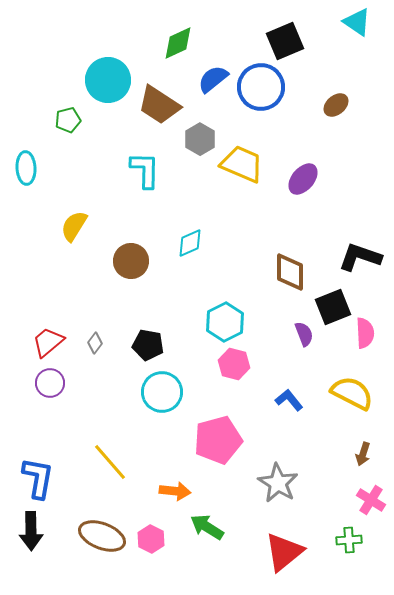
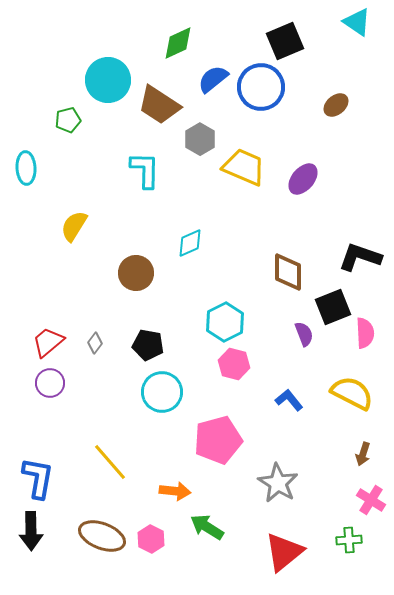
yellow trapezoid at (242, 164): moved 2 px right, 3 px down
brown circle at (131, 261): moved 5 px right, 12 px down
brown diamond at (290, 272): moved 2 px left
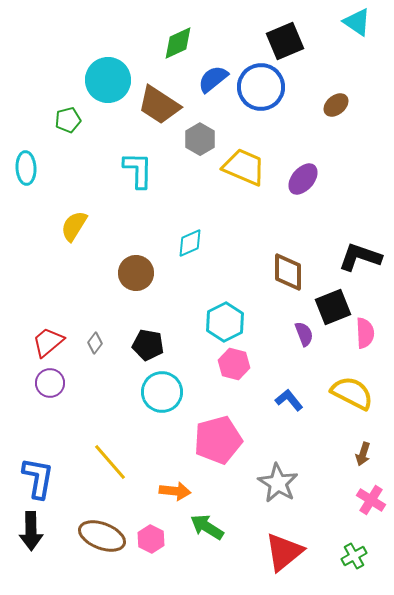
cyan L-shape at (145, 170): moved 7 px left
green cross at (349, 540): moved 5 px right, 16 px down; rotated 25 degrees counterclockwise
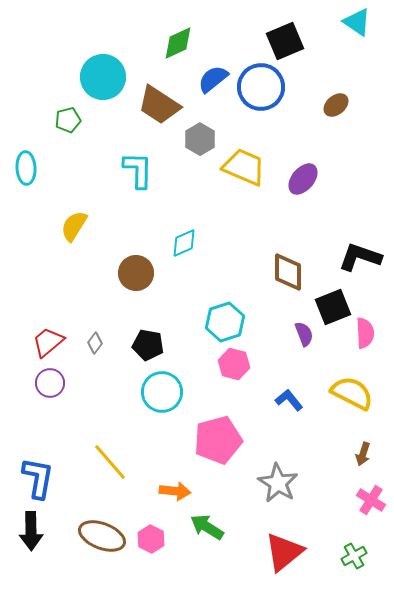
cyan circle at (108, 80): moved 5 px left, 3 px up
cyan diamond at (190, 243): moved 6 px left
cyan hexagon at (225, 322): rotated 9 degrees clockwise
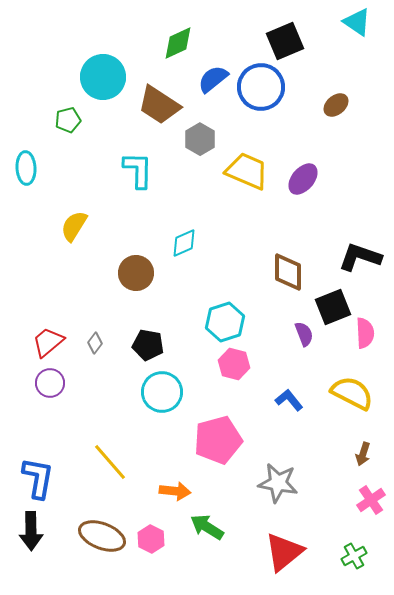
yellow trapezoid at (244, 167): moved 3 px right, 4 px down
gray star at (278, 483): rotated 21 degrees counterclockwise
pink cross at (371, 500): rotated 24 degrees clockwise
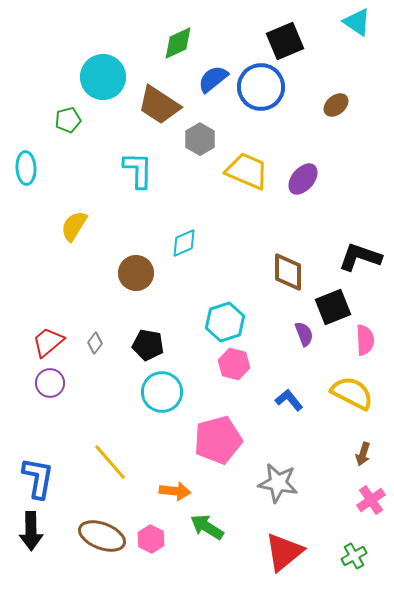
pink semicircle at (365, 333): moved 7 px down
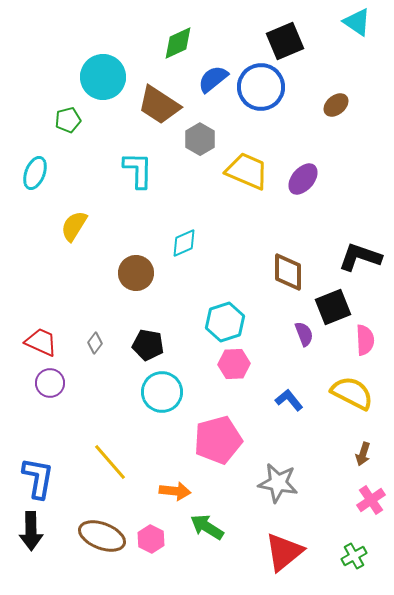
cyan ellipse at (26, 168): moved 9 px right, 5 px down; rotated 24 degrees clockwise
red trapezoid at (48, 342): moved 7 px left; rotated 64 degrees clockwise
pink hexagon at (234, 364): rotated 16 degrees counterclockwise
